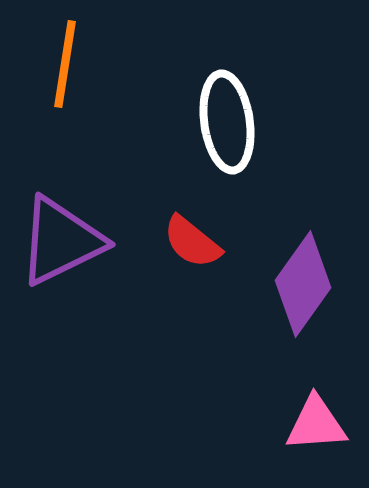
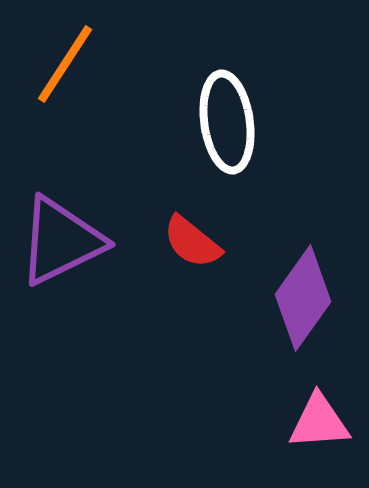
orange line: rotated 24 degrees clockwise
purple diamond: moved 14 px down
pink triangle: moved 3 px right, 2 px up
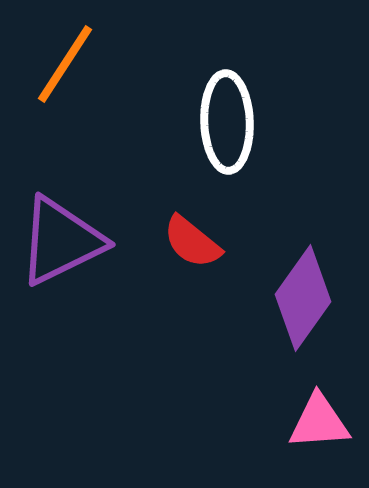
white ellipse: rotated 6 degrees clockwise
